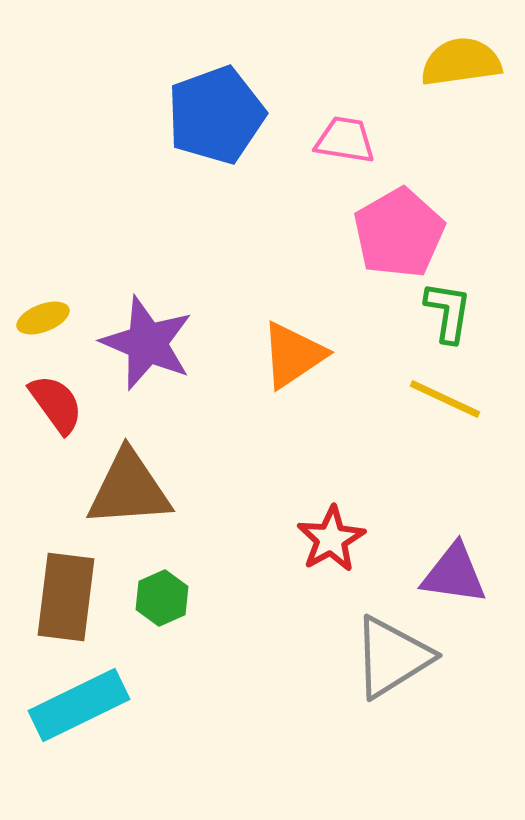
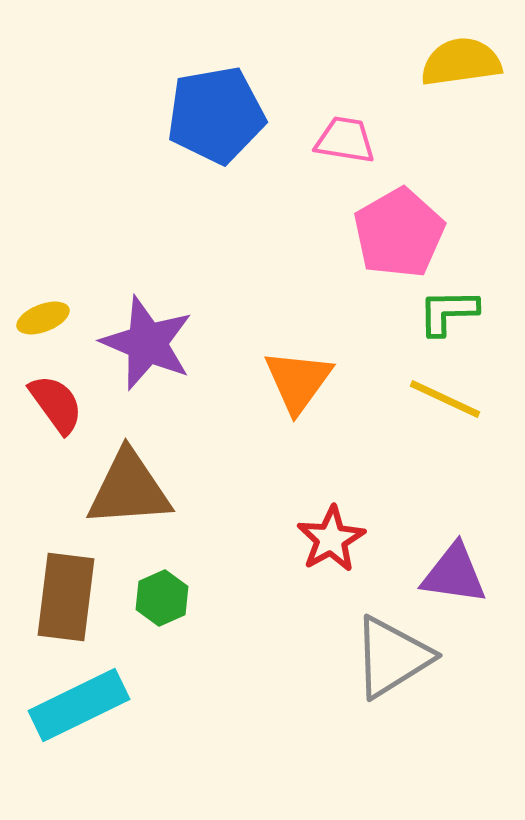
blue pentagon: rotated 10 degrees clockwise
green L-shape: rotated 100 degrees counterclockwise
orange triangle: moved 5 px right, 26 px down; rotated 20 degrees counterclockwise
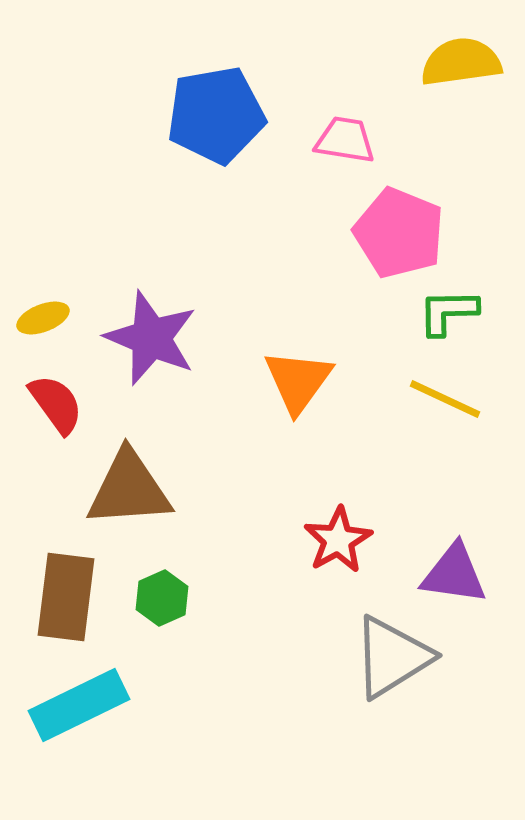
pink pentagon: rotated 20 degrees counterclockwise
purple star: moved 4 px right, 5 px up
red star: moved 7 px right, 1 px down
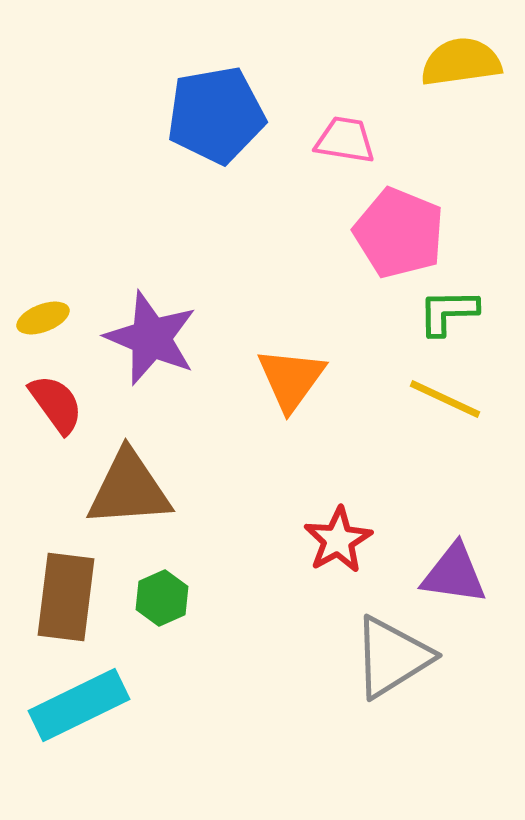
orange triangle: moved 7 px left, 2 px up
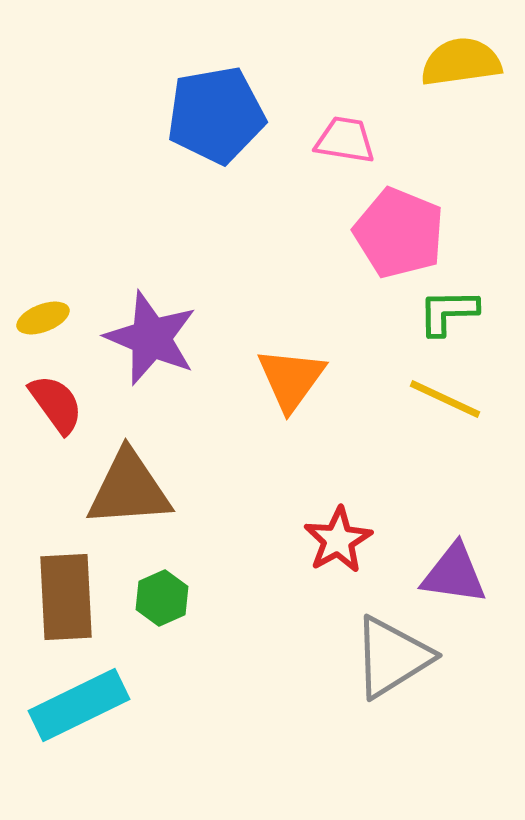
brown rectangle: rotated 10 degrees counterclockwise
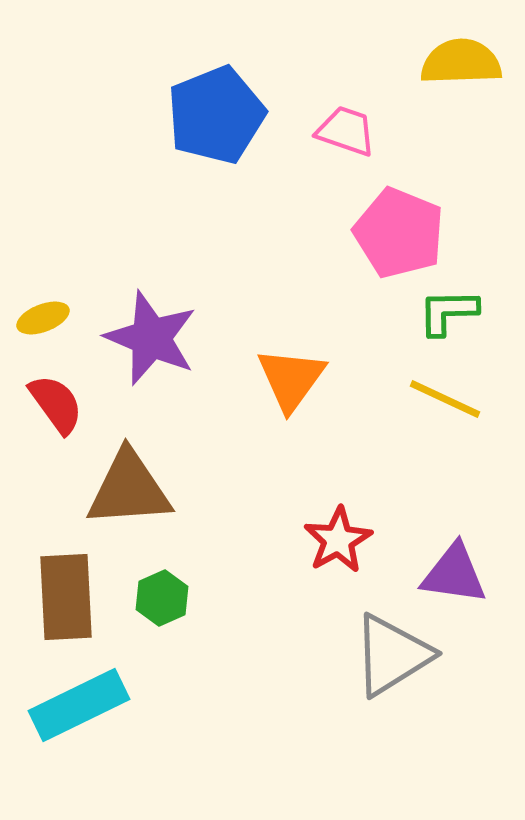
yellow semicircle: rotated 6 degrees clockwise
blue pentagon: rotated 12 degrees counterclockwise
pink trapezoid: moved 1 px right, 9 px up; rotated 10 degrees clockwise
gray triangle: moved 2 px up
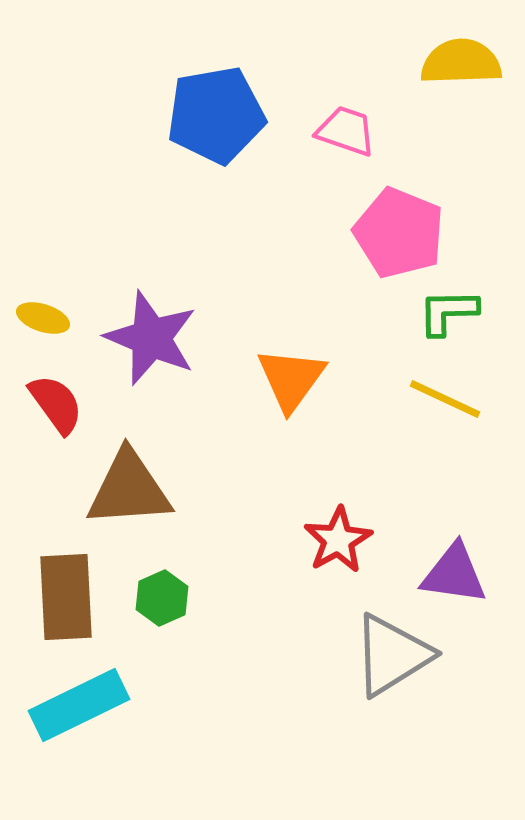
blue pentagon: rotated 12 degrees clockwise
yellow ellipse: rotated 39 degrees clockwise
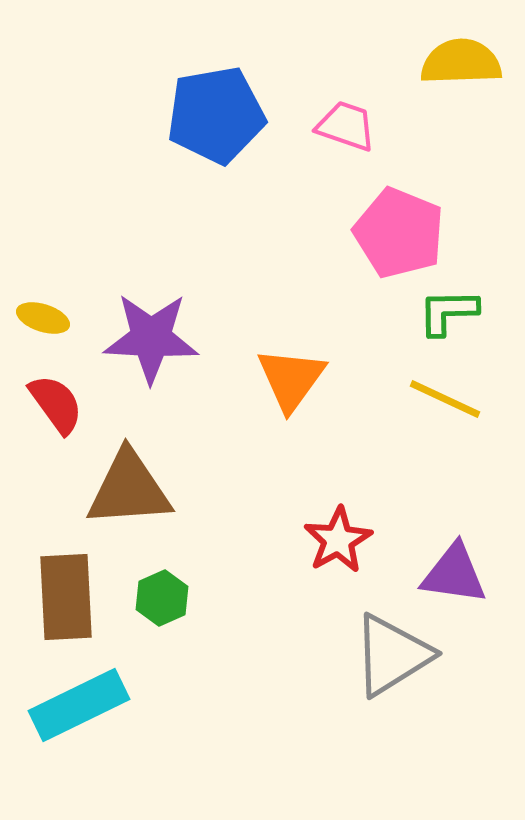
pink trapezoid: moved 5 px up
purple star: rotated 20 degrees counterclockwise
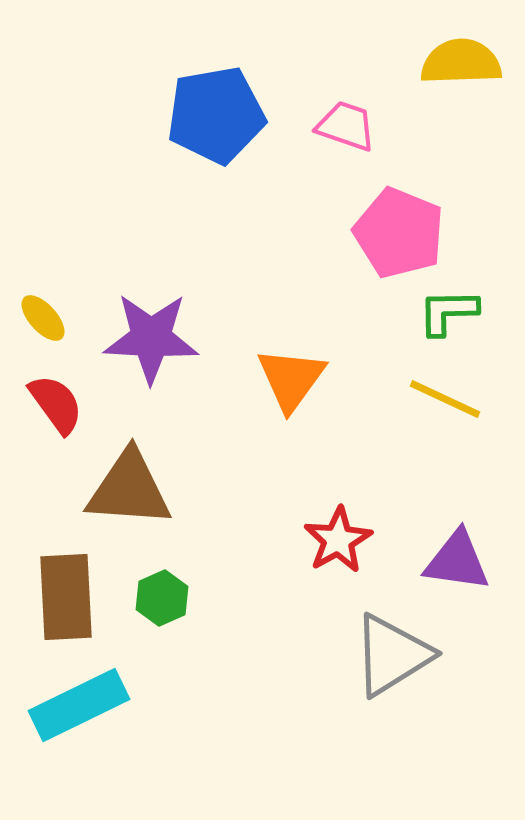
yellow ellipse: rotated 30 degrees clockwise
brown triangle: rotated 8 degrees clockwise
purple triangle: moved 3 px right, 13 px up
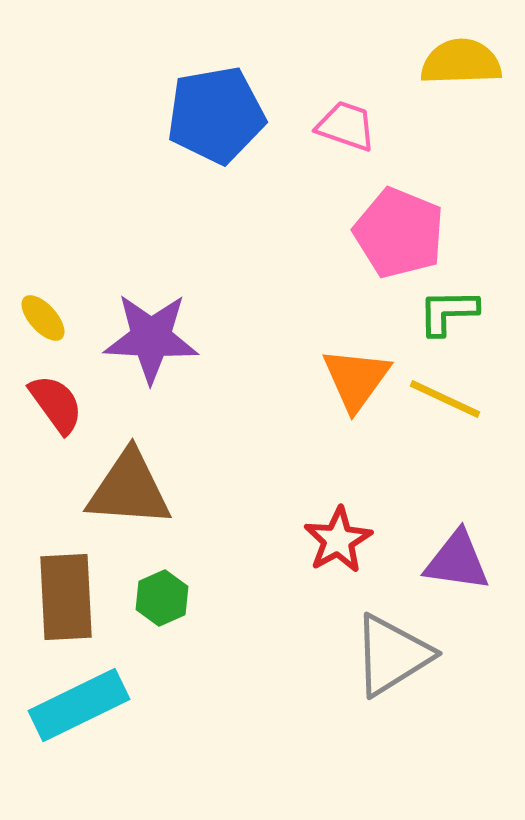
orange triangle: moved 65 px right
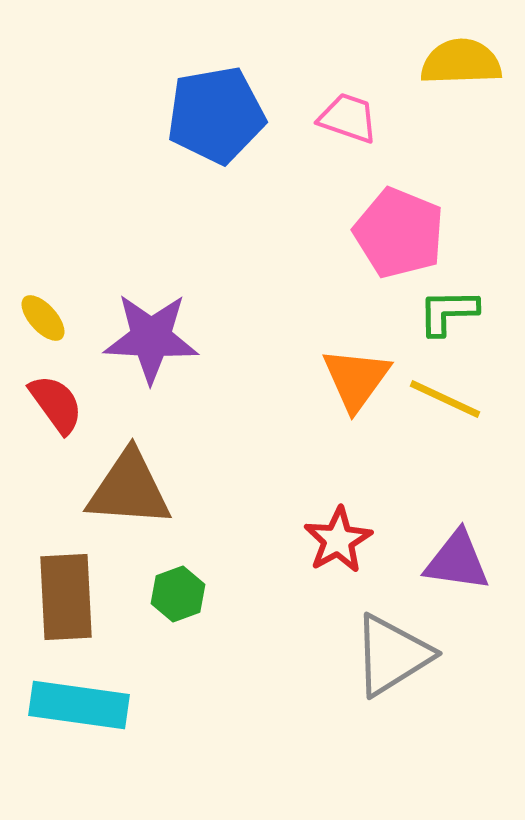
pink trapezoid: moved 2 px right, 8 px up
green hexagon: moved 16 px right, 4 px up; rotated 4 degrees clockwise
cyan rectangle: rotated 34 degrees clockwise
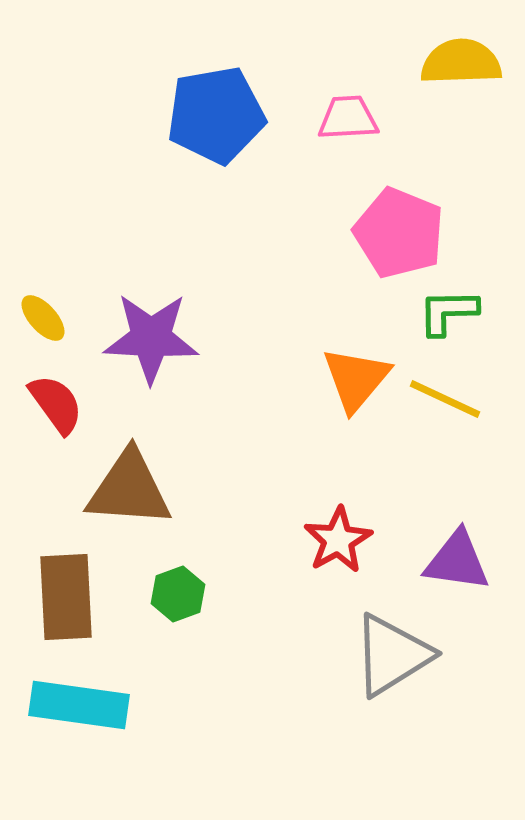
pink trapezoid: rotated 22 degrees counterclockwise
orange triangle: rotated 4 degrees clockwise
